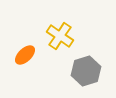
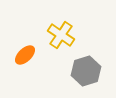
yellow cross: moved 1 px right, 1 px up
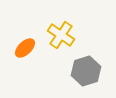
orange ellipse: moved 7 px up
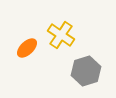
orange ellipse: moved 2 px right
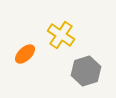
orange ellipse: moved 2 px left, 6 px down
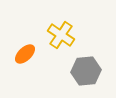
gray hexagon: rotated 12 degrees clockwise
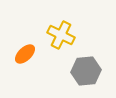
yellow cross: rotated 8 degrees counterclockwise
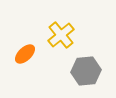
yellow cross: rotated 24 degrees clockwise
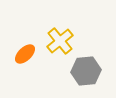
yellow cross: moved 1 px left, 6 px down
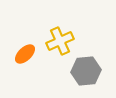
yellow cross: rotated 16 degrees clockwise
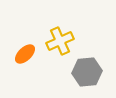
gray hexagon: moved 1 px right, 1 px down
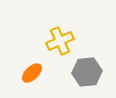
orange ellipse: moved 7 px right, 19 px down
